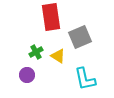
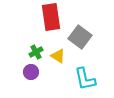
gray square: rotated 30 degrees counterclockwise
purple circle: moved 4 px right, 3 px up
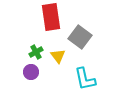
yellow triangle: rotated 21 degrees clockwise
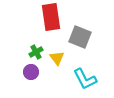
gray square: rotated 15 degrees counterclockwise
yellow triangle: moved 1 px left, 2 px down
cyan L-shape: rotated 15 degrees counterclockwise
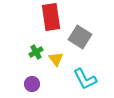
gray square: rotated 10 degrees clockwise
yellow triangle: moved 1 px left, 1 px down
purple circle: moved 1 px right, 12 px down
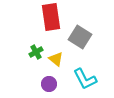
yellow triangle: rotated 14 degrees counterclockwise
purple circle: moved 17 px right
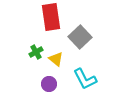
gray square: rotated 15 degrees clockwise
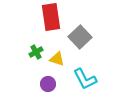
yellow triangle: moved 1 px right; rotated 21 degrees counterclockwise
purple circle: moved 1 px left
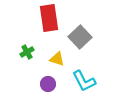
red rectangle: moved 2 px left, 1 px down
green cross: moved 9 px left
cyan L-shape: moved 1 px left, 2 px down
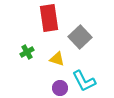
purple circle: moved 12 px right, 4 px down
